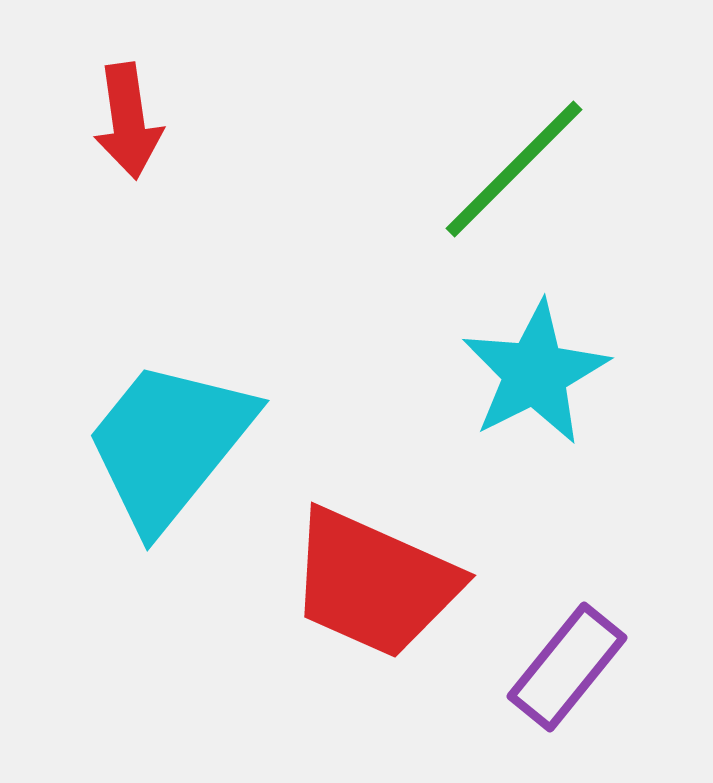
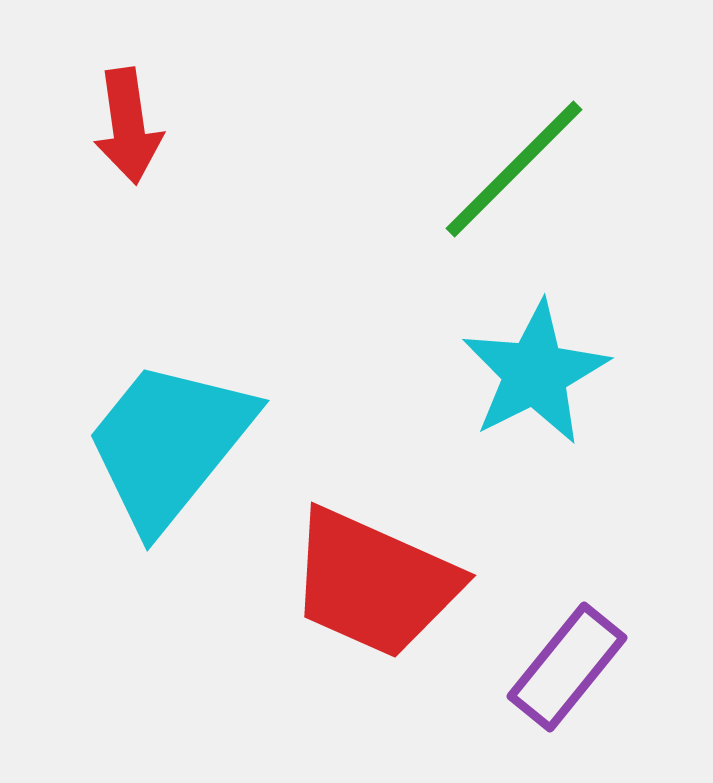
red arrow: moved 5 px down
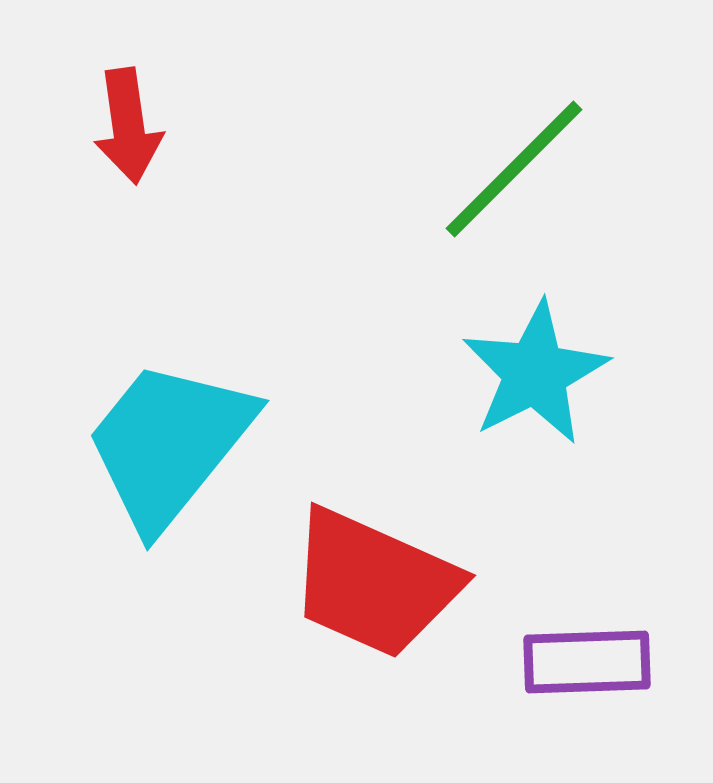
purple rectangle: moved 20 px right, 5 px up; rotated 49 degrees clockwise
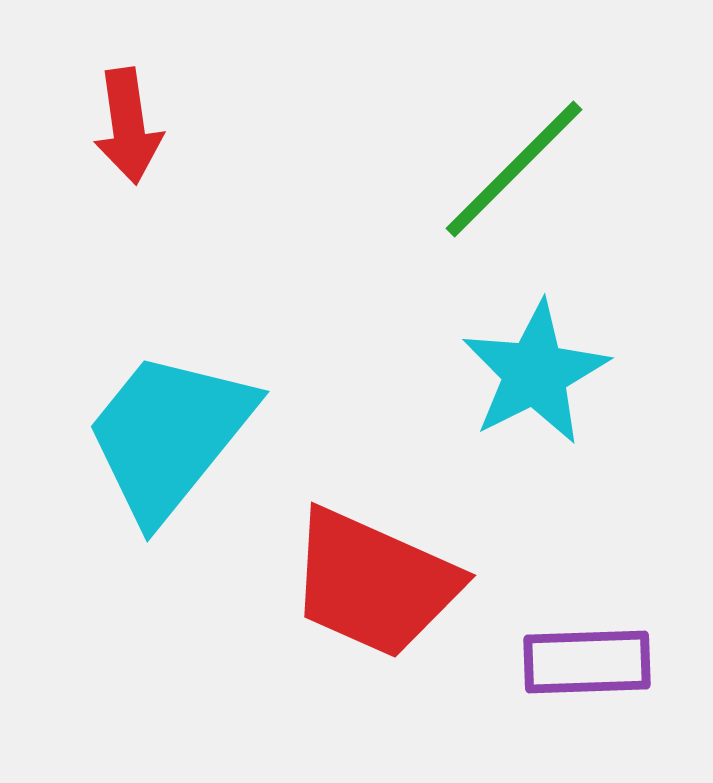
cyan trapezoid: moved 9 px up
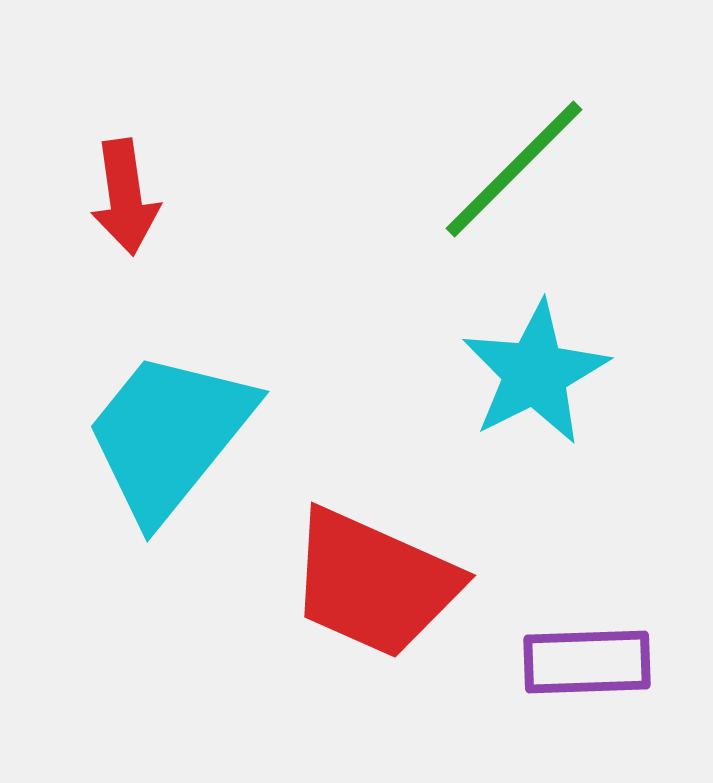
red arrow: moved 3 px left, 71 px down
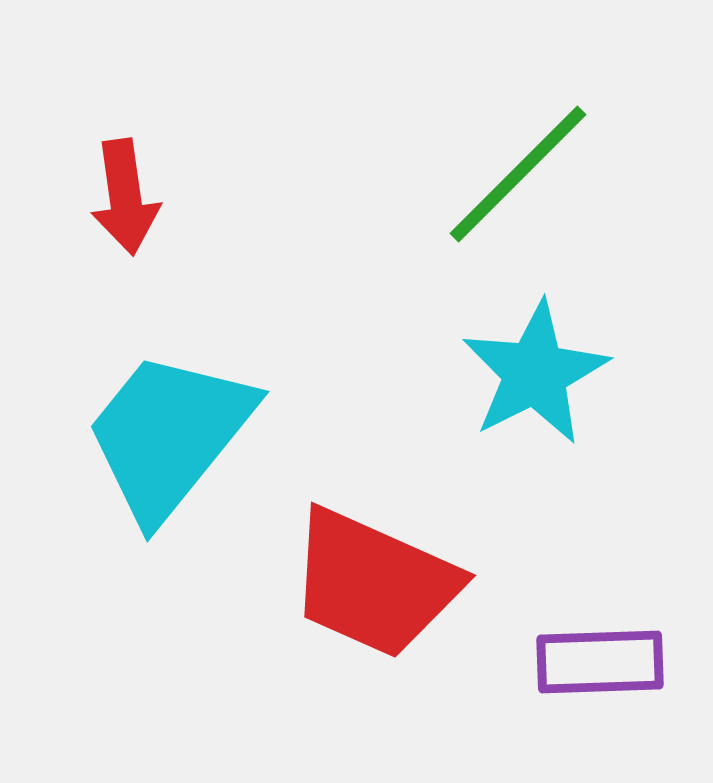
green line: moved 4 px right, 5 px down
purple rectangle: moved 13 px right
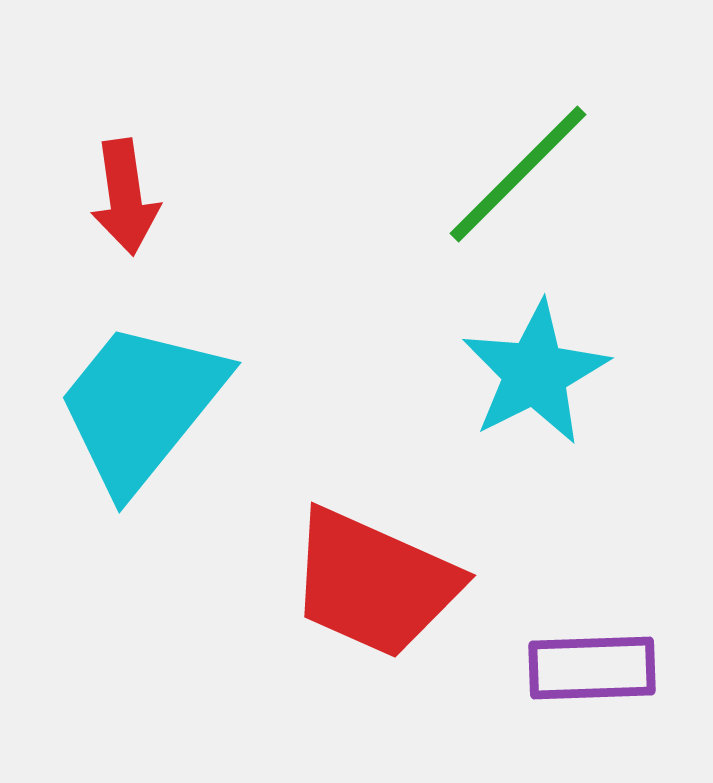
cyan trapezoid: moved 28 px left, 29 px up
purple rectangle: moved 8 px left, 6 px down
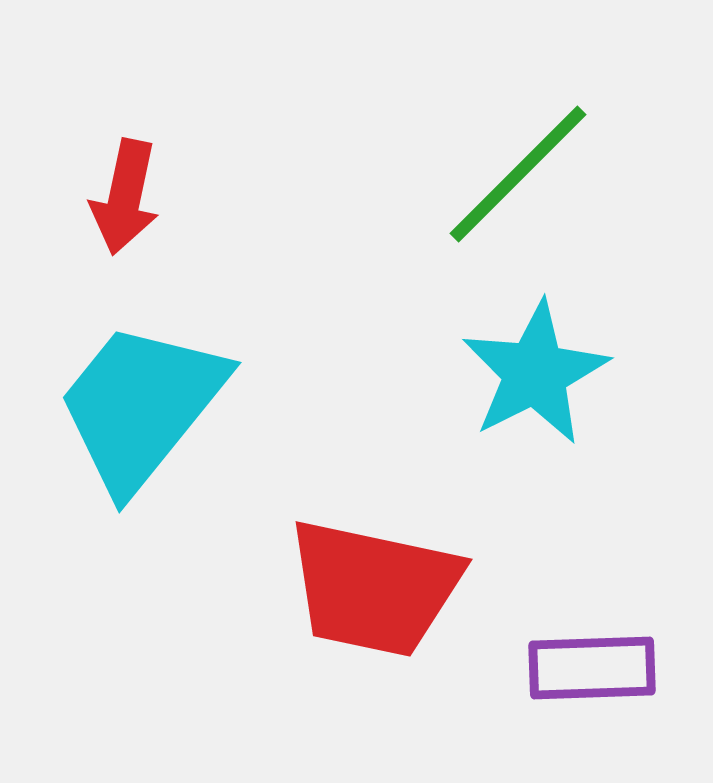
red arrow: rotated 20 degrees clockwise
red trapezoid: moved 5 px down; rotated 12 degrees counterclockwise
